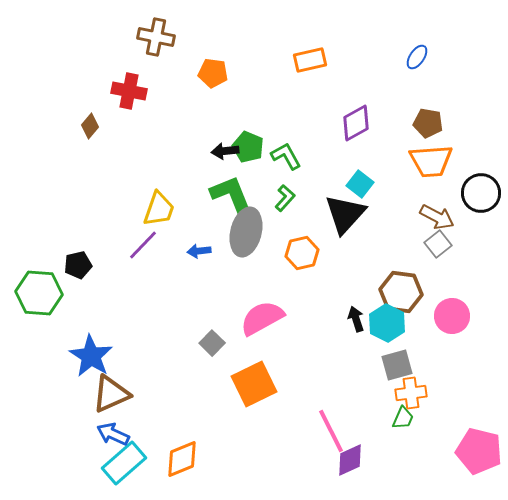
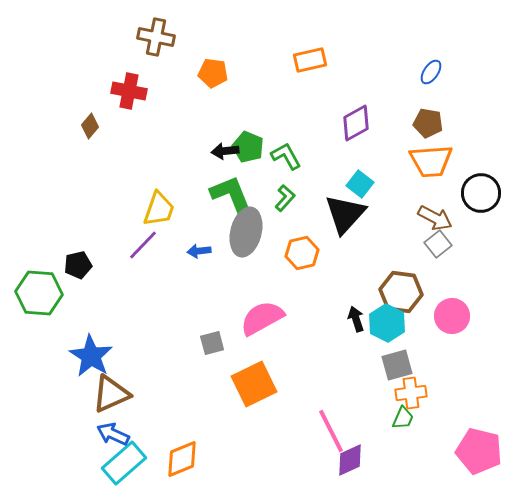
blue ellipse at (417, 57): moved 14 px right, 15 px down
brown arrow at (437, 217): moved 2 px left, 1 px down
gray square at (212, 343): rotated 30 degrees clockwise
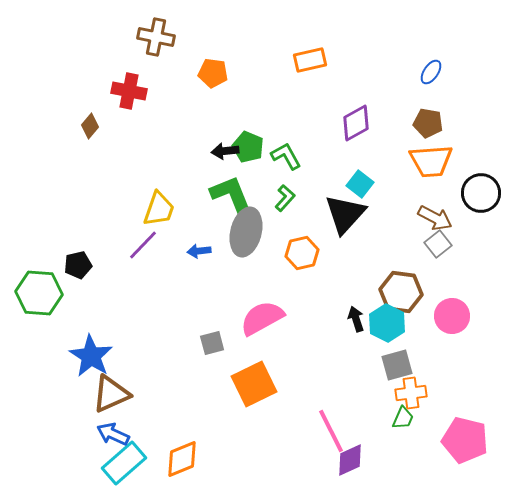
pink pentagon at (479, 451): moved 14 px left, 11 px up
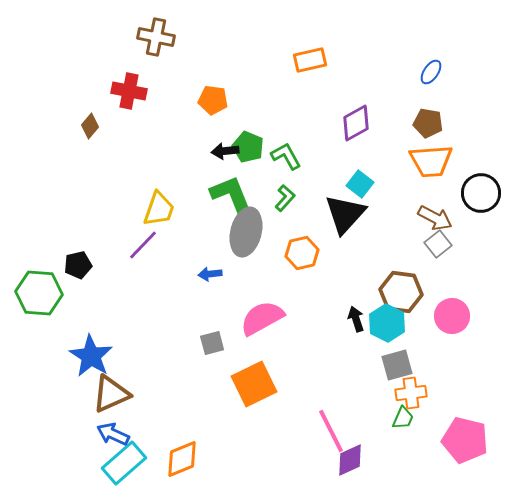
orange pentagon at (213, 73): moved 27 px down
blue arrow at (199, 251): moved 11 px right, 23 px down
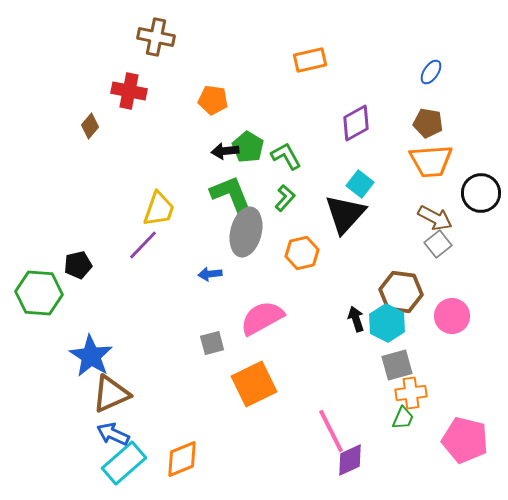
green pentagon at (248, 147): rotated 8 degrees clockwise
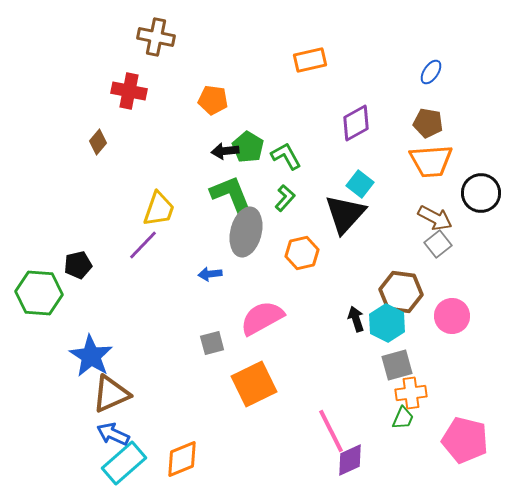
brown diamond at (90, 126): moved 8 px right, 16 px down
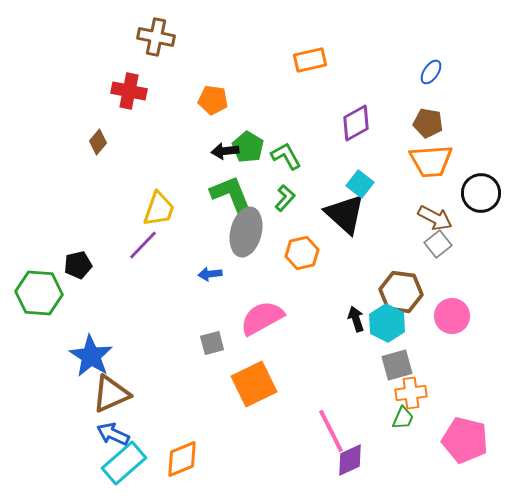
black triangle at (345, 214): rotated 30 degrees counterclockwise
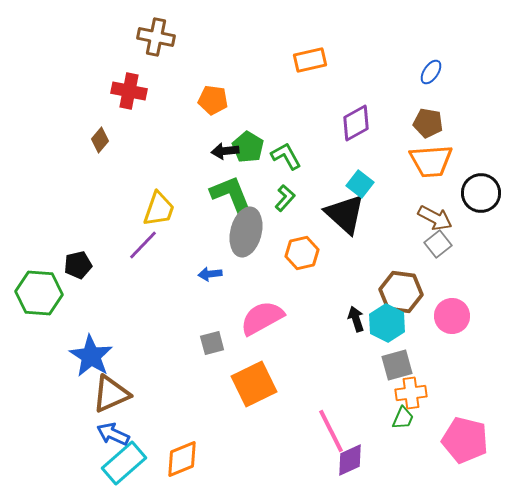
brown diamond at (98, 142): moved 2 px right, 2 px up
